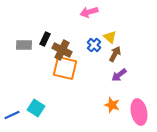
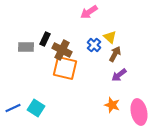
pink arrow: rotated 18 degrees counterclockwise
gray rectangle: moved 2 px right, 2 px down
blue line: moved 1 px right, 7 px up
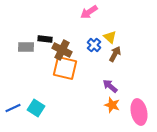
black rectangle: rotated 72 degrees clockwise
purple arrow: moved 9 px left, 11 px down; rotated 77 degrees clockwise
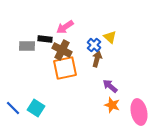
pink arrow: moved 24 px left, 15 px down
gray rectangle: moved 1 px right, 1 px up
brown arrow: moved 18 px left, 5 px down; rotated 14 degrees counterclockwise
orange square: rotated 25 degrees counterclockwise
blue line: rotated 70 degrees clockwise
